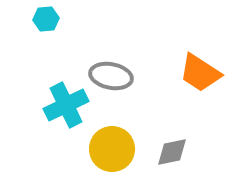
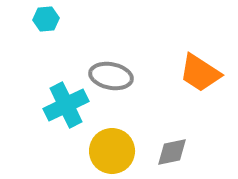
yellow circle: moved 2 px down
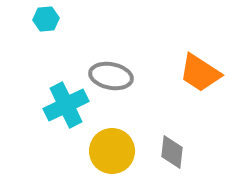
gray diamond: rotated 72 degrees counterclockwise
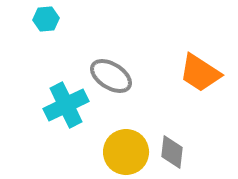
gray ellipse: rotated 21 degrees clockwise
yellow circle: moved 14 px right, 1 px down
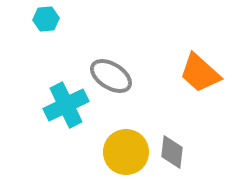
orange trapezoid: rotated 9 degrees clockwise
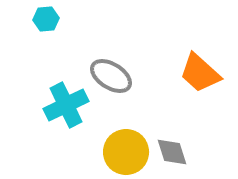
gray diamond: rotated 24 degrees counterclockwise
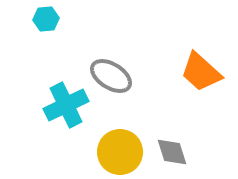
orange trapezoid: moved 1 px right, 1 px up
yellow circle: moved 6 px left
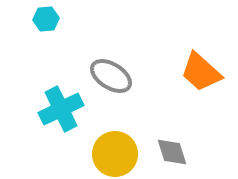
cyan cross: moved 5 px left, 4 px down
yellow circle: moved 5 px left, 2 px down
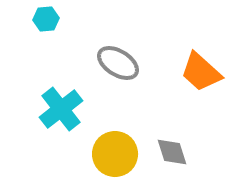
gray ellipse: moved 7 px right, 13 px up
cyan cross: rotated 12 degrees counterclockwise
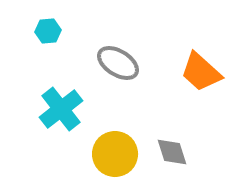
cyan hexagon: moved 2 px right, 12 px down
